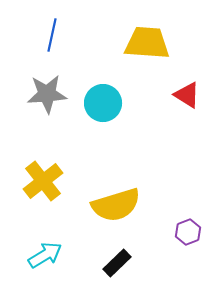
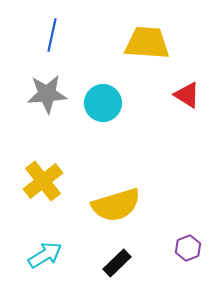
purple hexagon: moved 16 px down
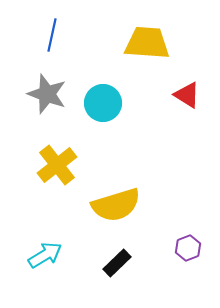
gray star: rotated 24 degrees clockwise
yellow cross: moved 14 px right, 16 px up
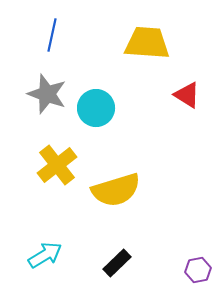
cyan circle: moved 7 px left, 5 px down
yellow semicircle: moved 15 px up
purple hexagon: moved 10 px right, 22 px down; rotated 10 degrees clockwise
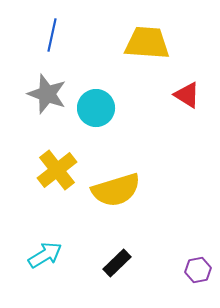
yellow cross: moved 5 px down
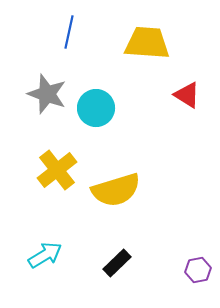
blue line: moved 17 px right, 3 px up
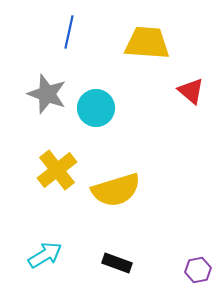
red triangle: moved 4 px right, 4 px up; rotated 8 degrees clockwise
black rectangle: rotated 64 degrees clockwise
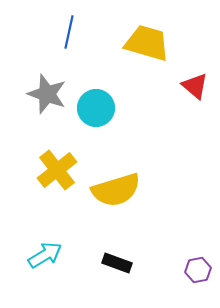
yellow trapezoid: rotated 12 degrees clockwise
red triangle: moved 4 px right, 5 px up
